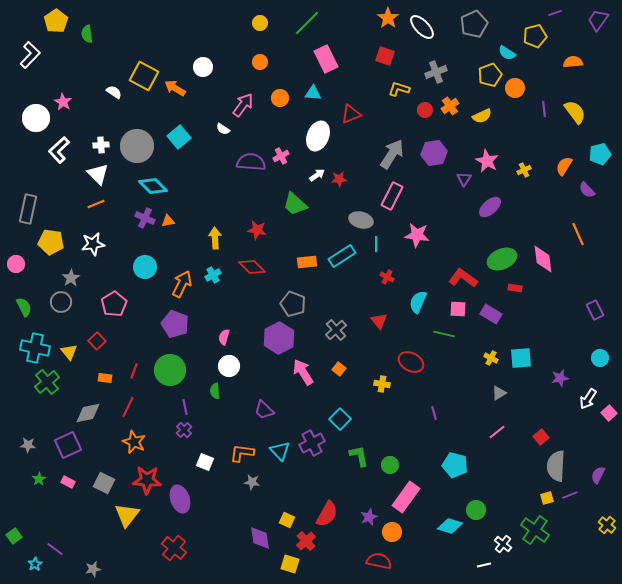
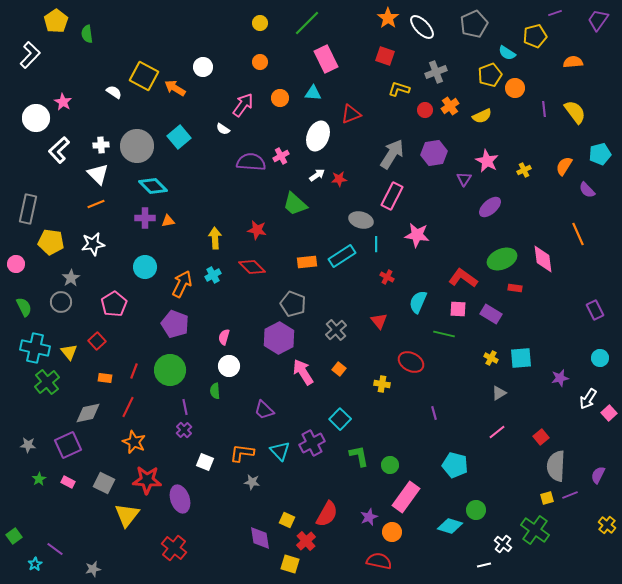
purple cross at (145, 218): rotated 24 degrees counterclockwise
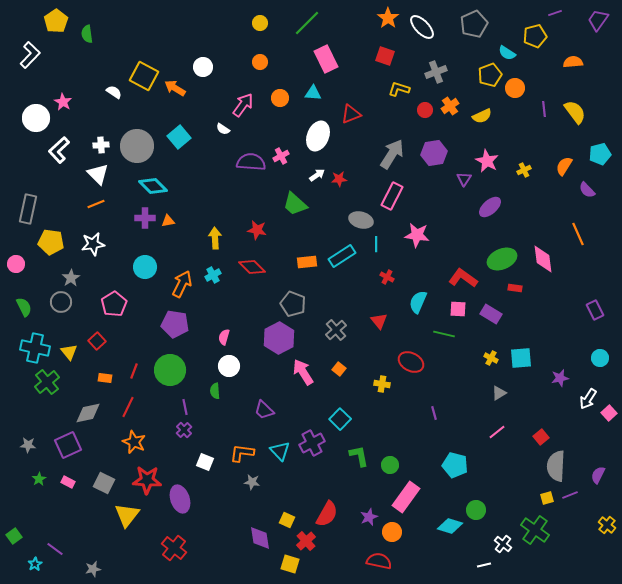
purple pentagon at (175, 324): rotated 12 degrees counterclockwise
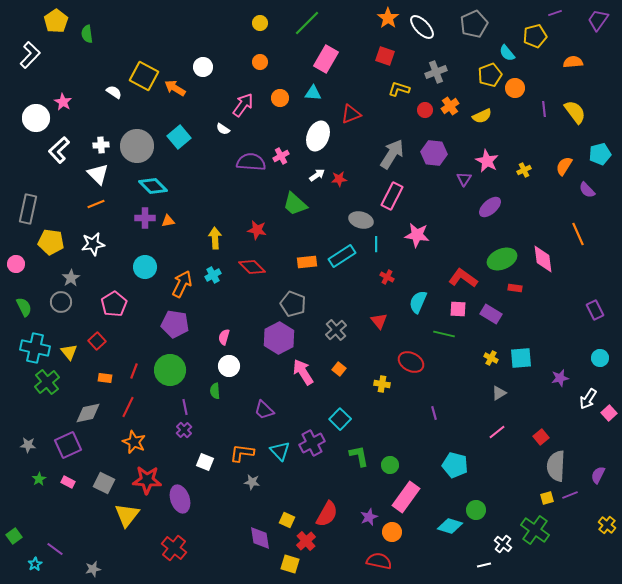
cyan semicircle at (507, 53): rotated 18 degrees clockwise
pink rectangle at (326, 59): rotated 56 degrees clockwise
purple hexagon at (434, 153): rotated 15 degrees clockwise
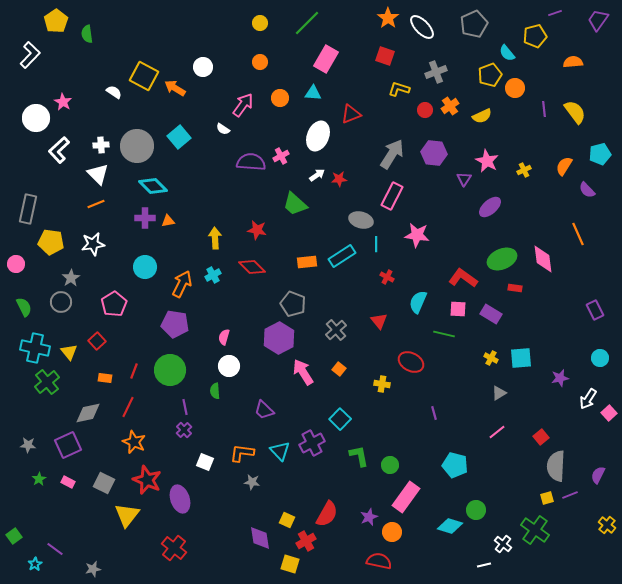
red star at (147, 480): rotated 20 degrees clockwise
red cross at (306, 541): rotated 12 degrees clockwise
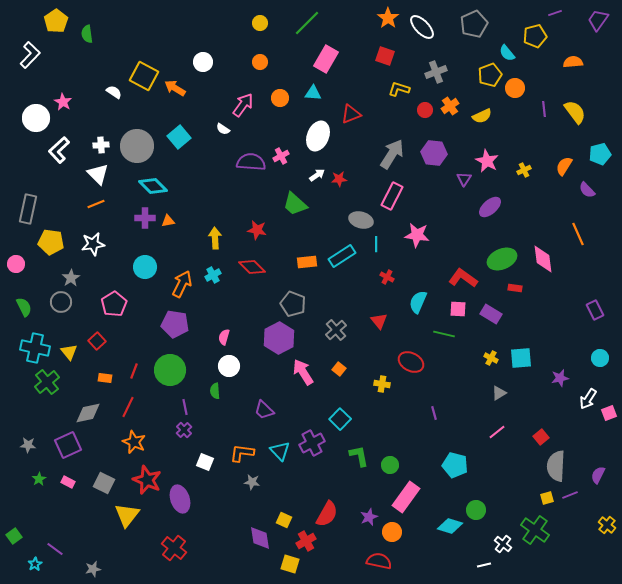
white circle at (203, 67): moved 5 px up
pink square at (609, 413): rotated 21 degrees clockwise
yellow square at (287, 520): moved 3 px left
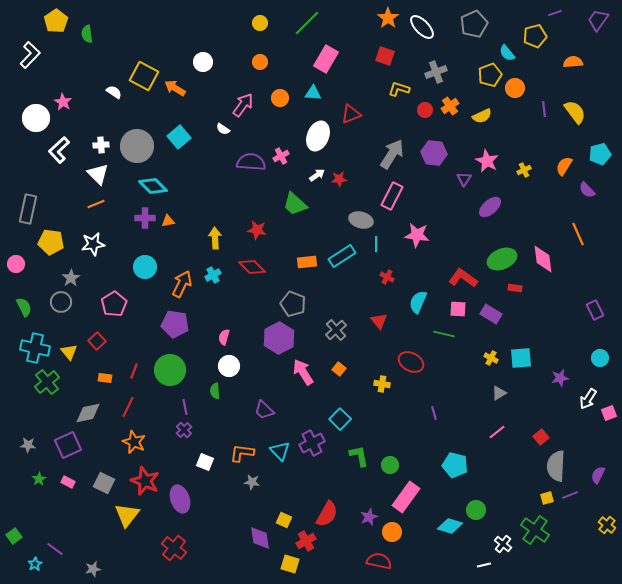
red star at (147, 480): moved 2 px left, 1 px down
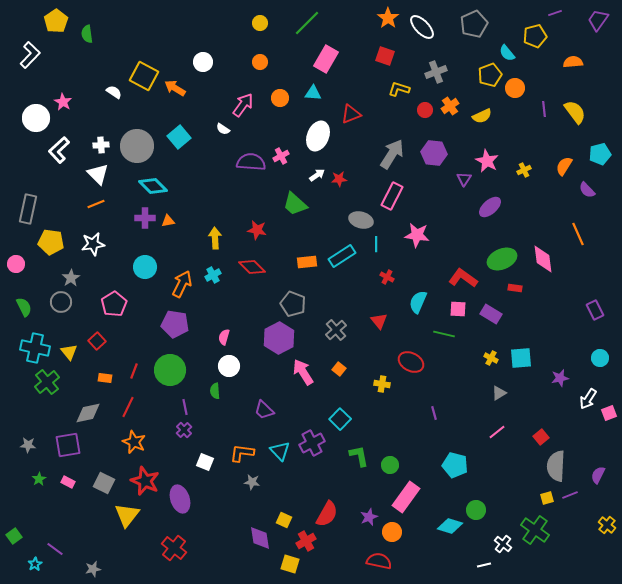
purple square at (68, 445): rotated 16 degrees clockwise
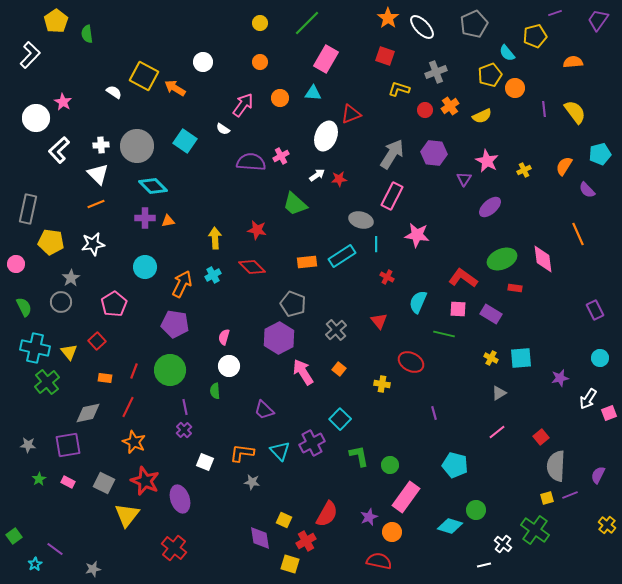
white ellipse at (318, 136): moved 8 px right
cyan square at (179, 137): moved 6 px right, 4 px down; rotated 15 degrees counterclockwise
